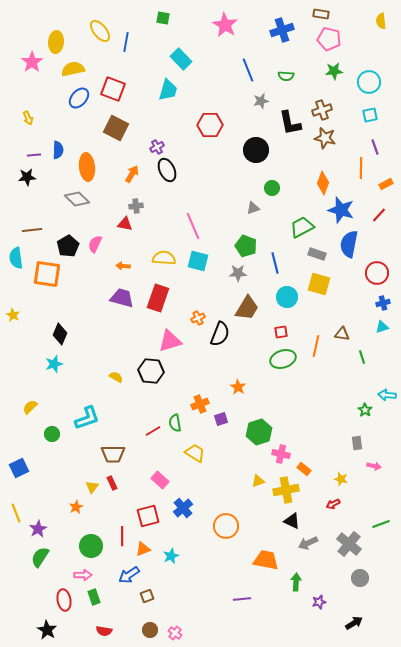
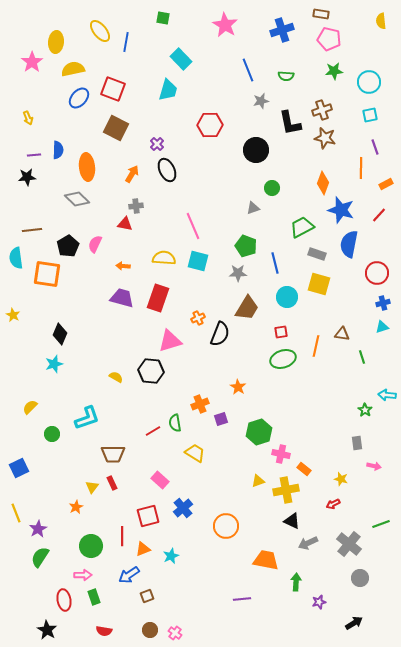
purple cross at (157, 147): moved 3 px up; rotated 16 degrees counterclockwise
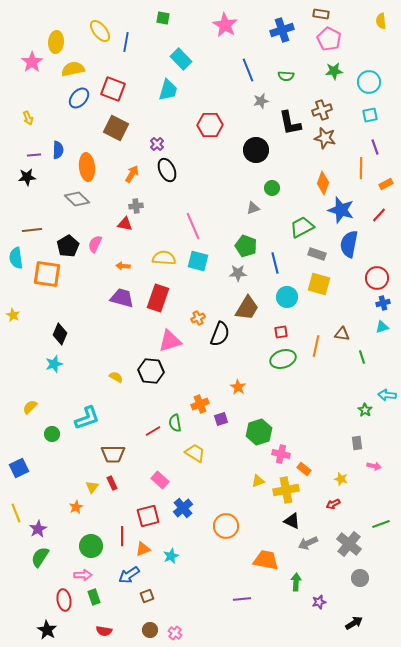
pink pentagon at (329, 39): rotated 15 degrees clockwise
red circle at (377, 273): moved 5 px down
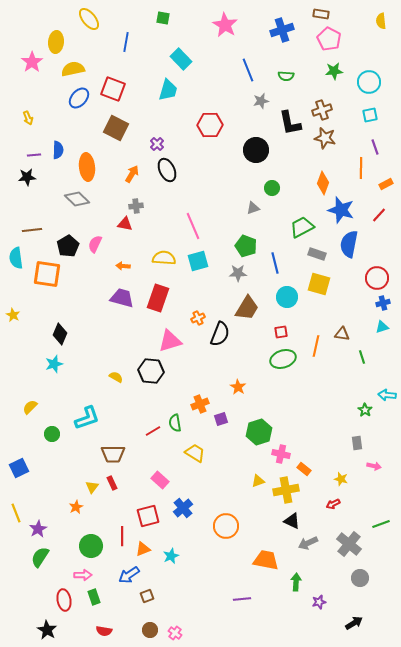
yellow ellipse at (100, 31): moved 11 px left, 12 px up
cyan square at (198, 261): rotated 30 degrees counterclockwise
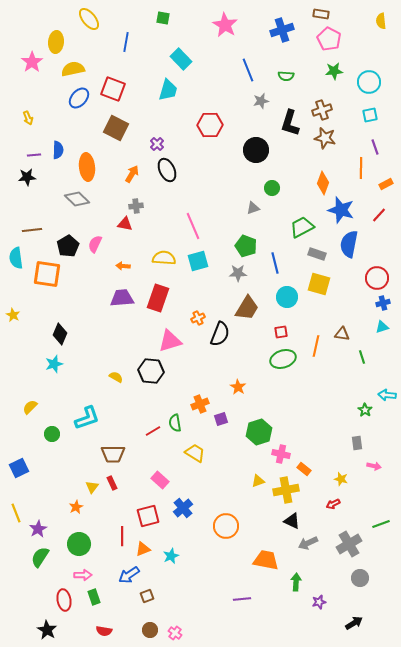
black L-shape at (290, 123): rotated 28 degrees clockwise
purple trapezoid at (122, 298): rotated 20 degrees counterclockwise
gray cross at (349, 544): rotated 20 degrees clockwise
green circle at (91, 546): moved 12 px left, 2 px up
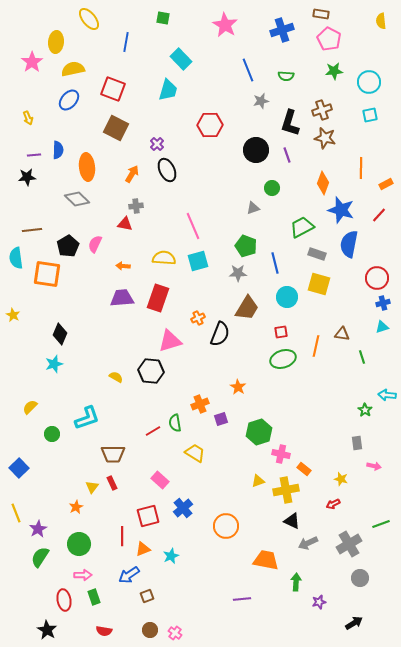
blue ellipse at (79, 98): moved 10 px left, 2 px down
purple line at (375, 147): moved 88 px left, 8 px down
blue square at (19, 468): rotated 18 degrees counterclockwise
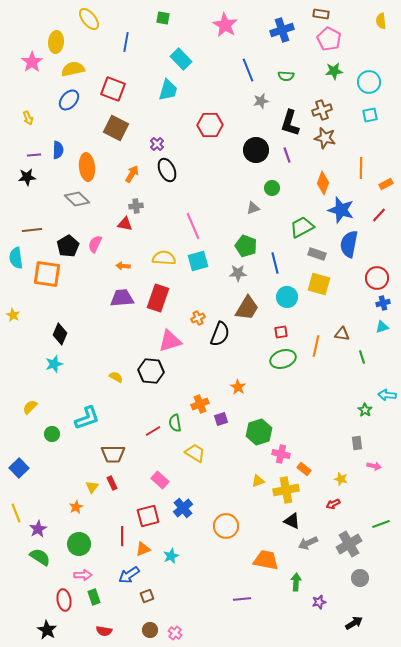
green semicircle at (40, 557): rotated 90 degrees clockwise
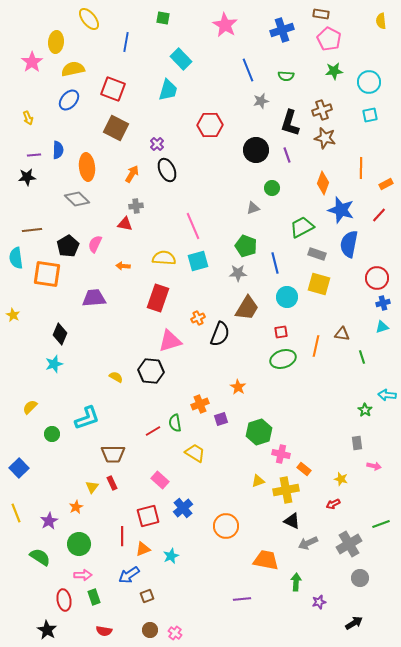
purple trapezoid at (122, 298): moved 28 px left
purple star at (38, 529): moved 11 px right, 8 px up
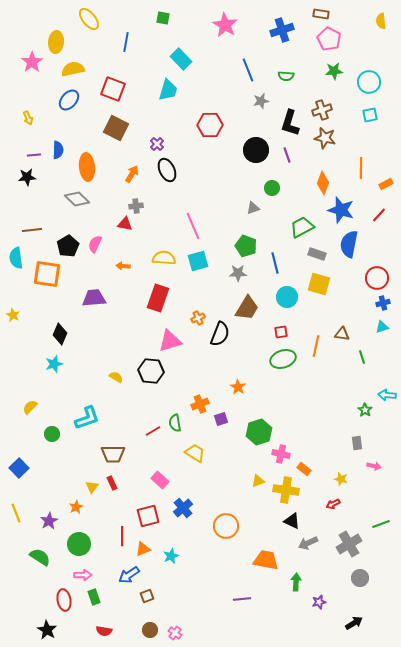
yellow cross at (286, 490): rotated 20 degrees clockwise
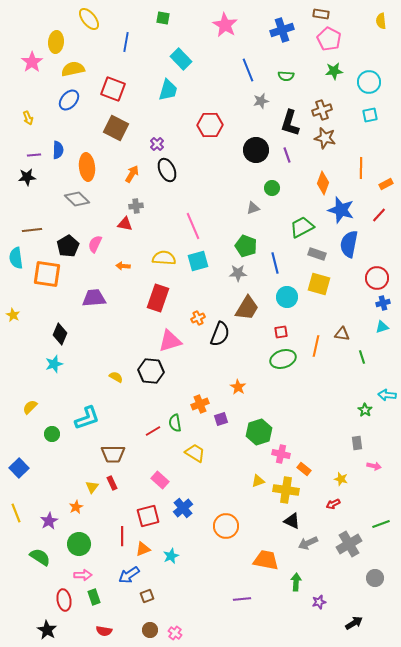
gray circle at (360, 578): moved 15 px right
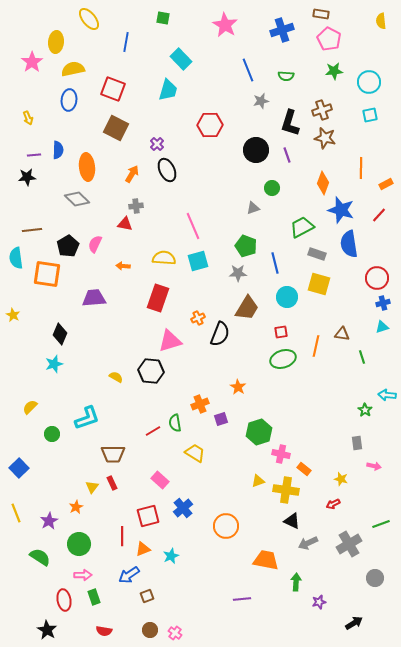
blue ellipse at (69, 100): rotated 35 degrees counterclockwise
blue semicircle at (349, 244): rotated 20 degrees counterclockwise
